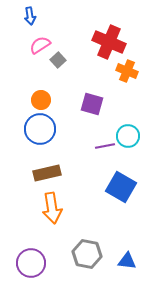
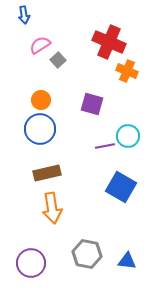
blue arrow: moved 6 px left, 1 px up
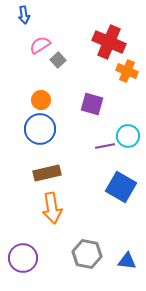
purple circle: moved 8 px left, 5 px up
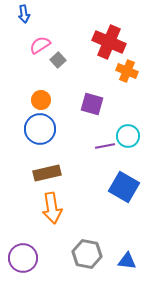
blue arrow: moved 1 px up
blue square: moved 3 px right
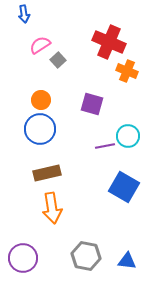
gray hexagon: moved 1 px left, 2 px down
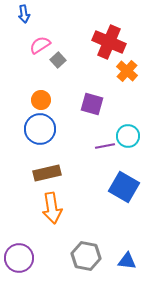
orange cross: rotated 20 degrees clockwise
purple circle: moved 4 px left
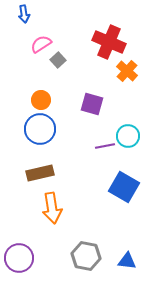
pink semicircle: moved 1 px right, 1 px up
brown rectangle: moved 7 px left
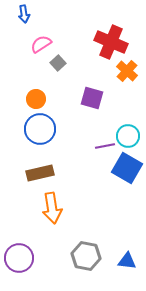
red cross: moved 2 px right
gray square: moved 3 px down
orange circle: moved 5 px left, 1 px up
purple square: moved 6 px up
blue square: moved 3 px right, 19 px up
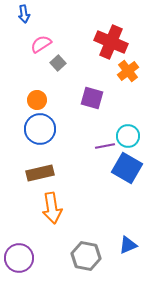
orange cross: moved 1 px right; rotated 10 degrees clockwise
orange circle: moved 1 px right, 1 px down
blue triangle: moved 1 px right, 16 px up; rotated 30 degrees counterclockwise
